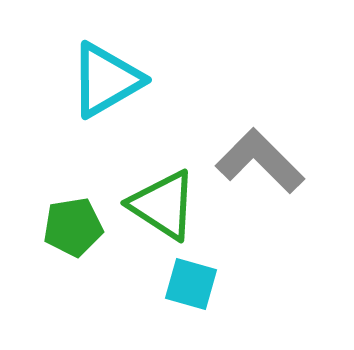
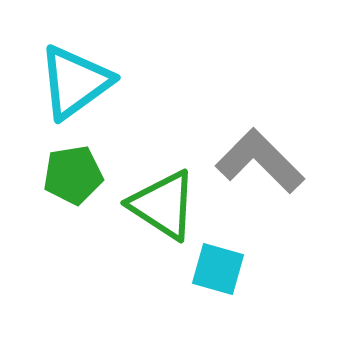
cyan triangle: moved 31 px left, 2 px down; rotated 6 degrees counterclockwise
green pentagon: moved 52 px up
cyan square: moved 27 px right, 15 px up
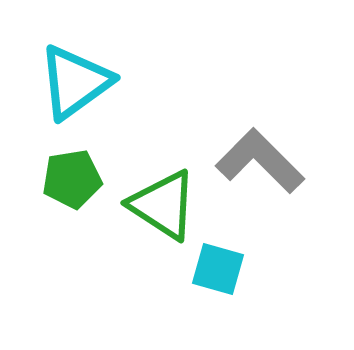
green pentagon: moved 1 px left, 4 px down
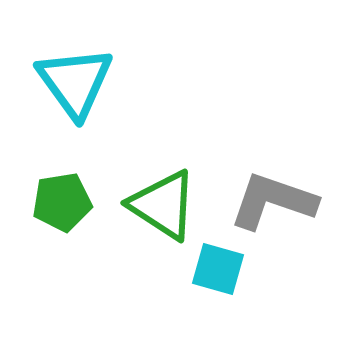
cyan triangle: rotated 30 degrees counterclockwise
gray L-shape: moved 13 px right, 40 px down; rotated 26 degrees counterclockwise
green pentagon: moved 10 px left, 23 px down
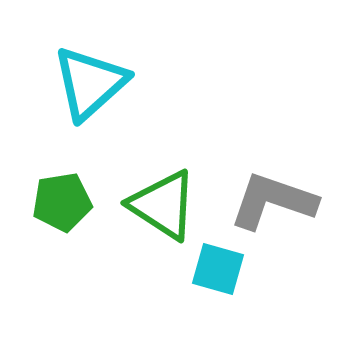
cyan triangle: moved 15 px right, 1 px down; rotated 24 degrees clockwise
